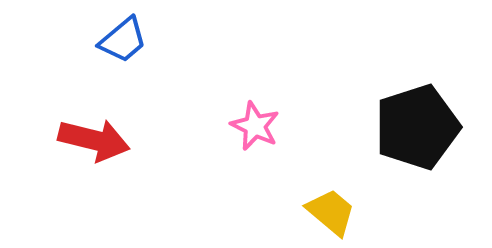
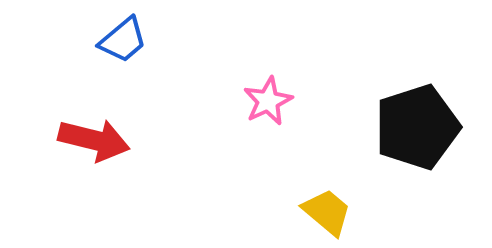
pink star: moved 13 px right, 25 px up; rotated 21 degrees clockwise
yellow trapezoid: moved 4 px left
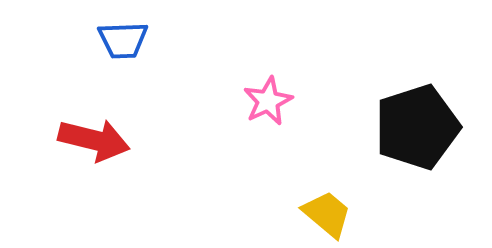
blue trapezoid: rotated 38 degrees clockwise
yellow trapezoid: moved 2 px down
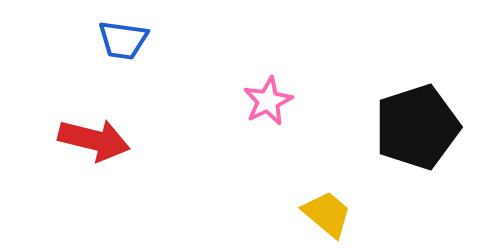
blue trapezoid: rotated 10 degrees clockwise
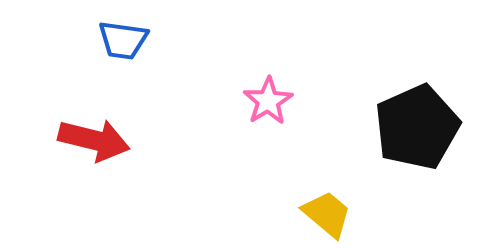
pink star: rotated 6 degrees counterclockwise
black pentagon: rotated 6 degrees counterclockwise
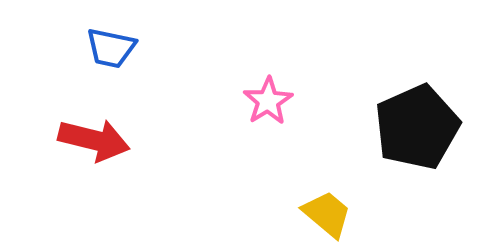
blue trapezoid: moved 12 px left, 8 px down; rotated 4 degrees clockwise
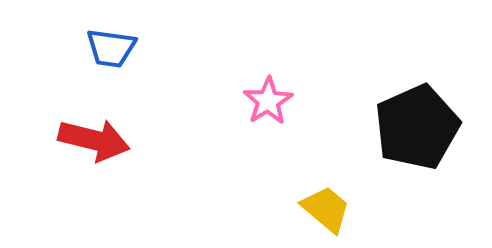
blue trapezoid: rotated 4 degrees counterclockwise
yellow trapezoid: moved 1 px left, 5 px up
